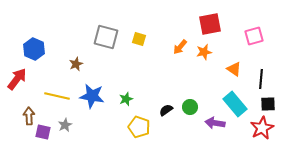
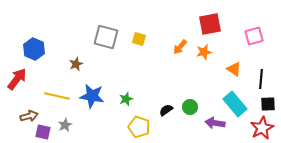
brown arrow: rotated 78 degrees clockwise
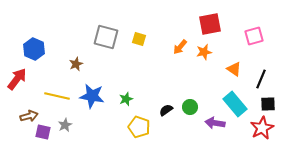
black line: rotated 18 degrees clockwise
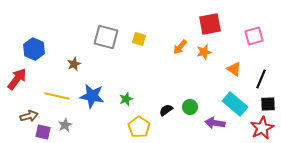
brown star: moved 2 px left
cyan rectangle: rotated 10 degrees counterclockwise
yellow pentagon: rotated 15 degrees clockwise
